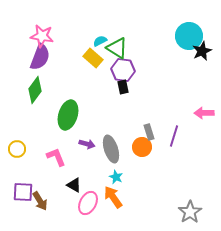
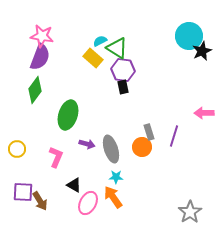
pink L-shape: rotated 45 degrees clockwise
cyan star: rotated 24 degrees counterclockwise
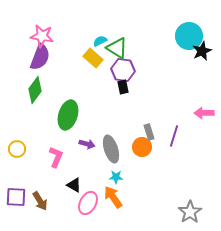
purple square: moved 7 px left, 5 px down
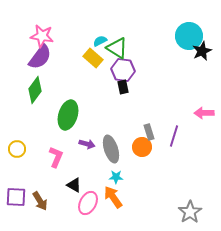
purple semicircle: rotated 16 degrees clockwise
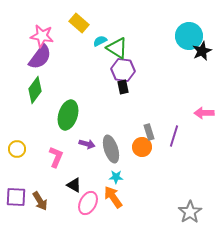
yellow rectangle: moved 14 px left, 35 px up
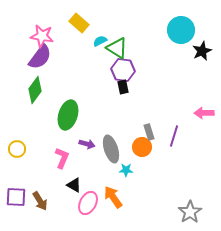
cyan circle: moved 8 px left, 6 px up
pink L-shape: moved 6 px right, 1 px down
cyan star: moved 10 px right, 7 px up
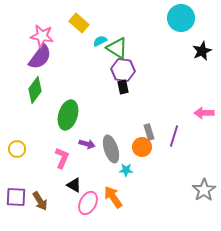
cyan circle: moved 12 px up
gray star: moved 14 px right, 22 px up
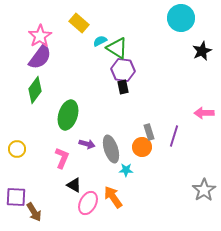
pink star: moved 2 px left; rotated 30 degrees clockwise
brown arrow: moved 6 px left, 11 px down
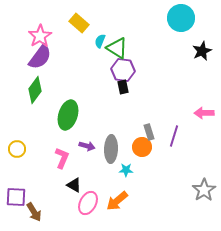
cyan semicircle: rotated 40 degrees counterclockwise
purple arrow: moved 2 px down
gray ellipse: rotated 20 degrees clockwise
orange arrow: moved 4 px right, 4 px down; rotated 95 degrees counterclockwise
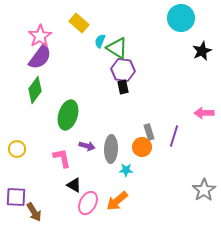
pink L-shape: rotated 35 degrees counterclockwise
